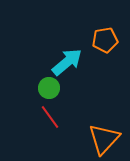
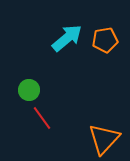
cyan arrow: moved 24 px up
green circle: moved 20 px left, 2 px down
red line: moved 8 px left, 1 px down
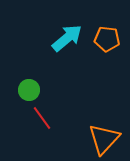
orange pentagon: moved 2 px right, 1 px up; rotated 15 degrees clockwise
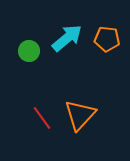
green circle: moved 39 px up
orange triangle: moved 24 px left, 24 px up
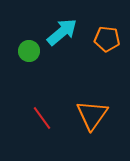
cyan arrow: moved 5 px left, 6 px up
orange triangle: moved 12 px right; rotated 8 degrees counterclockwise
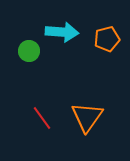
cyan arrow: rotated 44 degrees clockwise
orange pentagon: rotated 20 degrees counterclockwise
orange triangle: moved 5 px left, 2 px down
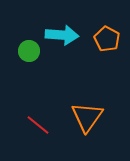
cyan arrow: moved 3 px down
orange pentagon: rotated 30 degrees counterclockwise
red line: moved 4 px left, 7 px down; rotated 15 degrees counterclockwise
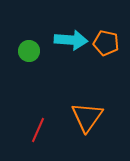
cyan arrow: moved 9 px right, 5 px down
orange pentagon: moved 1 px left, 4 px down; rotated 15 degrees counterclockwise
red line: moved 5 px down; rotated 75 degrees clockwise
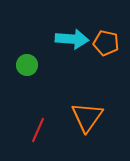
cyan arrow: moved 1 px right, 1 px up
green circle: moved 2 px left, 14 px down
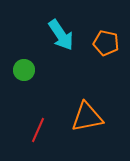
cyan arrow: moved 11 px left, 4 px up; rotated 52 degrees clockwise
green circle: moved 3 px left, 5 px down
orange triangle: rotated 44 degrees clockwise
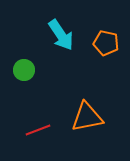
red line: rotated 45 degrees clockwise
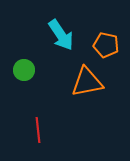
orange pentagon: moved 2 px down
orange triangle: moved 35 px up
red line: rotated 75 degrees counterclockwise
